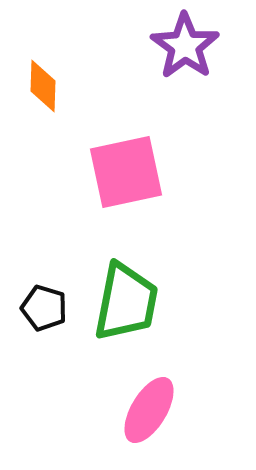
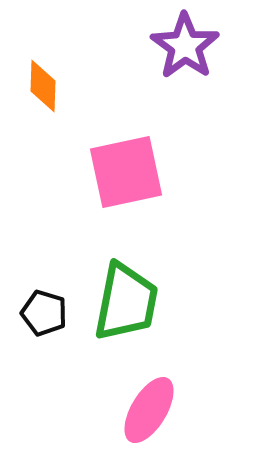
black pentagon: moved 5 px down
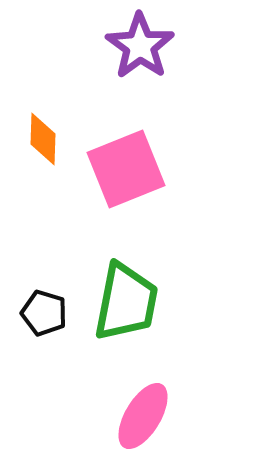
purple star: moved 45 px left
orange diamond: moved 53 px down
pink square: moved 3 px up; rotated 10 degrees counterclockwise
pink ellipse: moved 6 px left, 6 px down
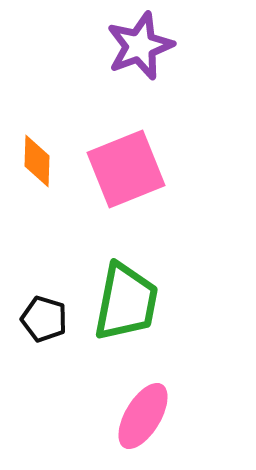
purple star: rotated 16 degrees clockwise
orange diamond: moved 6 px left, 22 px down
black pentagon: moved 6 px down
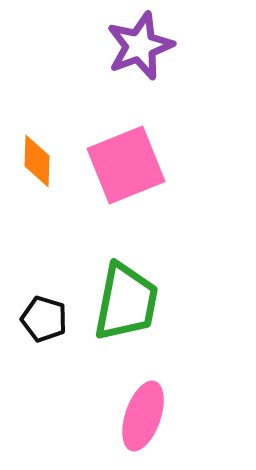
pink square: moved 4 px up
pink ellipse: rotated 12 degrees counterclockwise
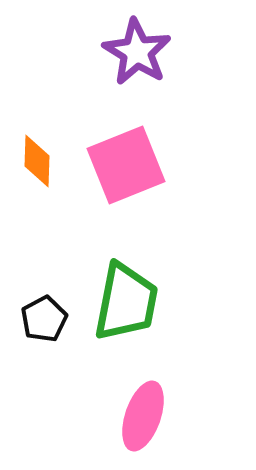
purple star: moved 3 px left, 6 px down; rotated 20 degrees counterclockwise
black pentagon: rotated 27 degrees clockwise
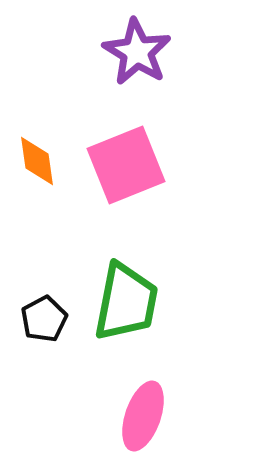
orange diamond: rotated 10 degrees counterclockwise
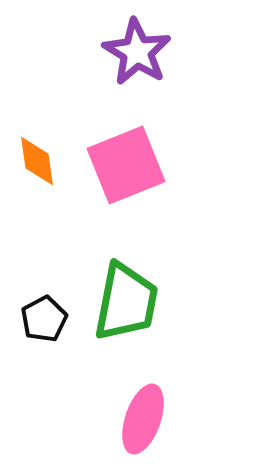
pink ellipse: moved 3 px down
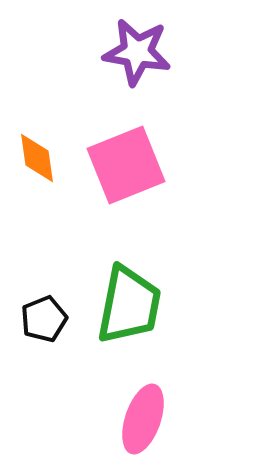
purple star: rotated 22 degrees counterclockwise
orange diamond: moved 3 px up
green trapezoid: moved 3 px right, 3 px down
black pentagon: rotated 6 degrees clockwise
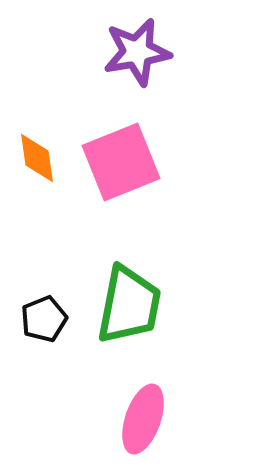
purple star: rotated 20 degrees counterclockwise
pink square: moved 5 px left, 3 px up
